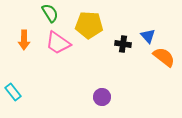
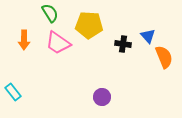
orange semicircle: rotated 30 degrees clockwise
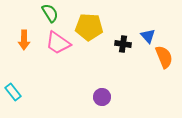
yellow pentagon: moved 2 px down
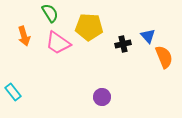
orange arrow: moved 4 px up; rotated 18 degrees counterclockwise
black cross: rotated 21 degrees counterclockwise
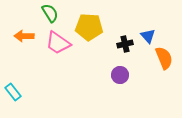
orange arrow: rotated 108 degrees clockwise
black cross: moved 2 px right
orange semicircle: moved 1 px down
purple circle: moved 18 px right, 22 px up
